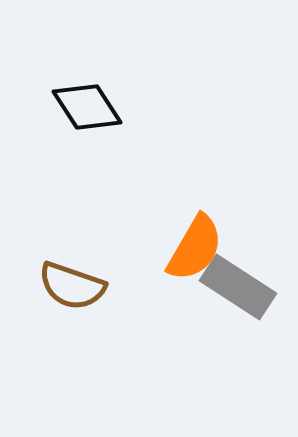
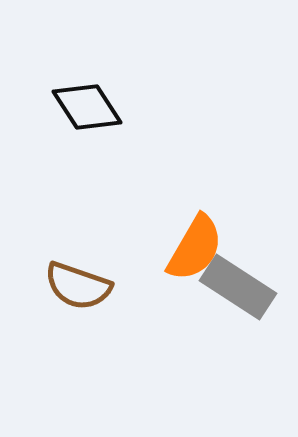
brown semicircle: moved 6 px right
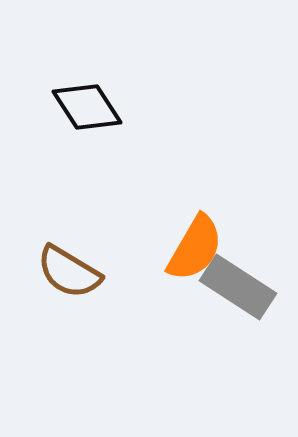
brown semicircle: moved 9 px left, 14 px up; rotated 12 degrees clockwise
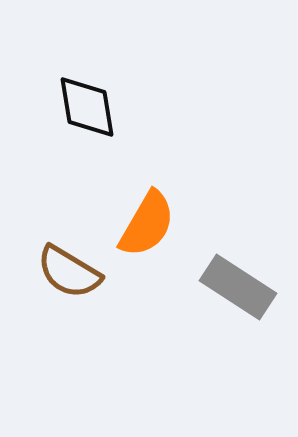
black diamond: rotated 24 degrees clockwise
orange semicircle: moved 48 px left, 24 px up
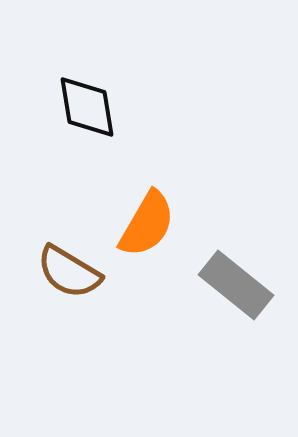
gray rectangle: moved 2 px left, 2 px up; rotated 6 degrees clockwise
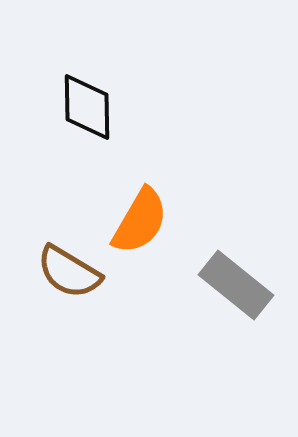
black diamond: rotated 8 degrees clockwise
orange semicircle: moved 7 px left, 3 px up
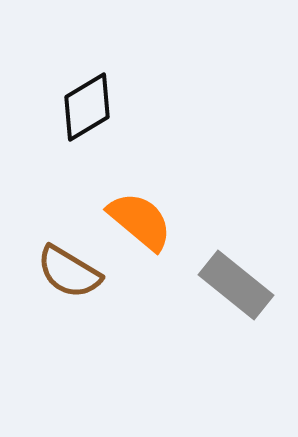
black diamond: rotated 60 degrees clockwise
orange semicircle: rotated 80 degrees counterclockwise
